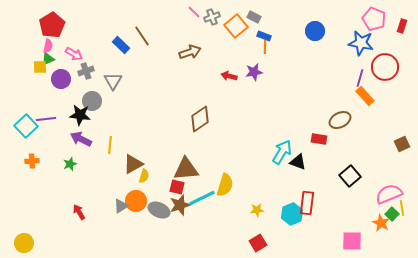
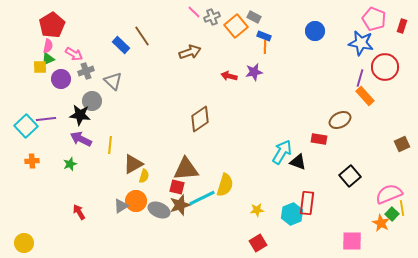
gray triangle at (113, 81): rotated 18 degrees counterclockwise
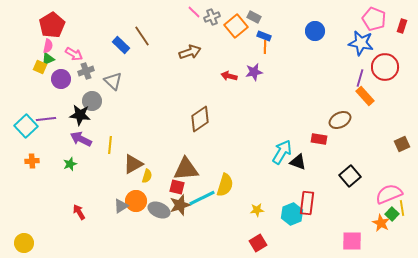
yellow square at (40, 67): rotated 24 degrees clockwise
yellow semicircle at (144, 176): moved 3 px right
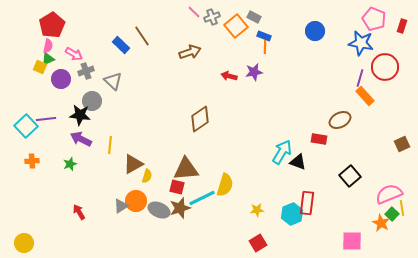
brown star at (180, 205): moved 3 px down
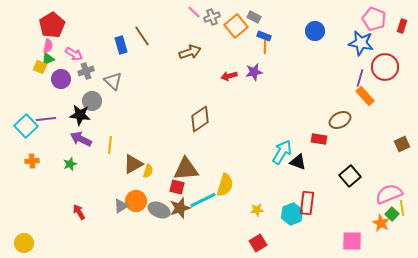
blue rectangle at (121, 45): rotated 30 degrees clockwise
red arrow at (229, 76): rotated 28 degrees counterclockwise
yellow semicircle at (147, 176): moved 1 px right, 5 px up
cyan line at (202, 198): moved 1 px right, 2 px down
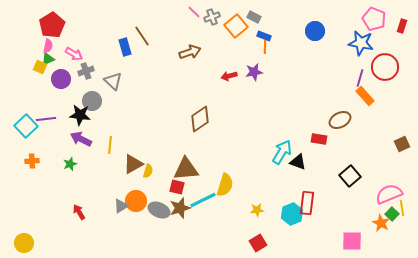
blue rectangle at (121, 45): moved 4 px right, 2 px down
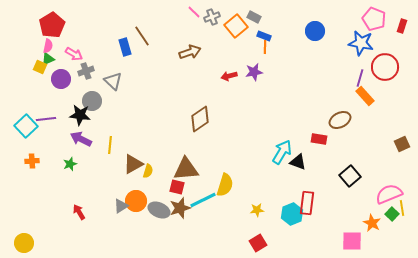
orange star at (381, 223): moved 9 px left
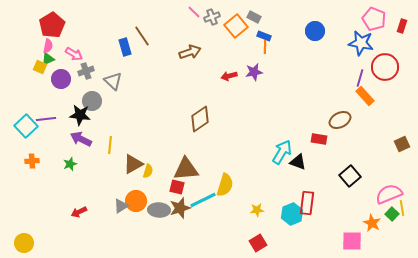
gray ellipse at (159, 210): rotated 20 degrees counterclockwise
red arrow at (79, 212): rotated 84 degrees counterclockwise
